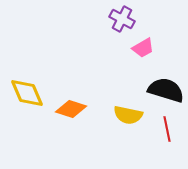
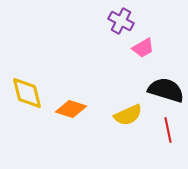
purple cross: moved 1 px left, 2 px down
yellow diamond: rotated 9 degrees clockwise
yellow semicircle: rotated 36 degrees counterclockwise
red line: moved 1 px right, 1 px down
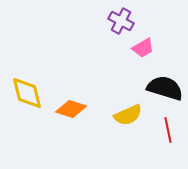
black semicircle: moved 1 px left, 2 px up
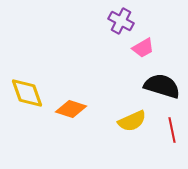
black semicircle: moved 3 px left, 2 px up
yellow diamond: rotated 6 degrees counterclockwise
yellow semicircle: moved 4 px right, 6 px down
red line: moved 4 px right
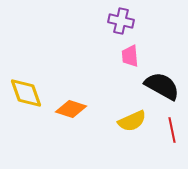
purple cross: rotated 15 degrees counterclockwise
pink trapezoid: moved 13 px left, 8 px down; rotated 115 degrees clockwise
black semicircle: rotated 12 degrees clockwise
yellow diamond: moved 1 px left
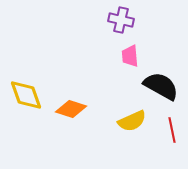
purple cross: moved 1 px up
black semicircle: moved 1 px left
yellow diamond: moved 2 px down
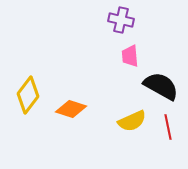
yellow diamond: moved 2 px right; rotated 57 degrees clockwise
red line: moved 4 px left, 3 px up
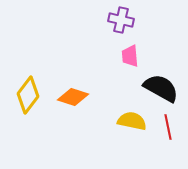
black semicircle: moved 2 px down
orange diamond: moved 2 px right, 12 px up
yellow semicircle: rotated 144 degrees counterclockwise
